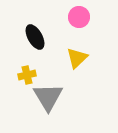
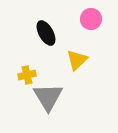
pink circle: moved 12 px right, 2 px down
black ellipse: moved 11 px right, 4 px up
yellow triangle: moved 2 px down
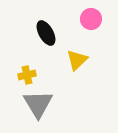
gray triangle: moved 10 px left, 7 px down
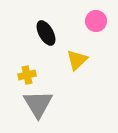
pink circle: moved 5 px right, 2 px down
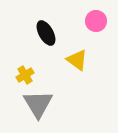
yellow triangle: rotated 40 degrees counterclockwise
yellow cross: moved 2 px left; rotated 18 degrees counterclockwise
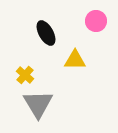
yellow triangle: moved 2 px left; rotated 35 degrees counterclockwise
yellow cross: rotated 18 degrees counterclockwise
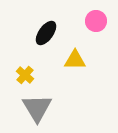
black ellipse: rotated 65 degrees clockwise
gray triangle: moved 1 px left, 4 px down
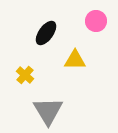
gray triangle: moved 11 px right, 3 px down
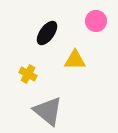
black ellipse: moved 1 px right
yellow cross: moved 3 px right, 1 px up; rotated 12 degrees counterclockwise
gray triangle: rotated 20 degrees counterclockwise
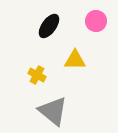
black ellipse: moved 2 px right, 7 px up
yellow cross: moved 9 px right, 1 px down
gray triangle: moved 5 px right
